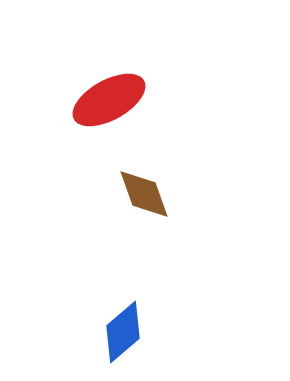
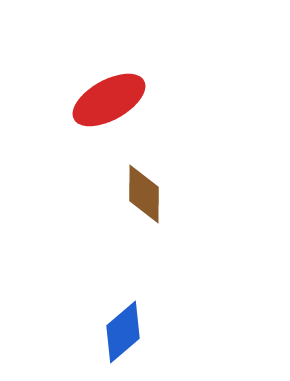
brown diamond: rotated 20 degrees clockwise
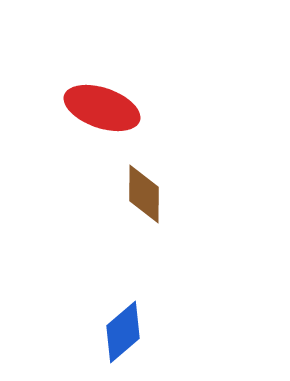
red ellipse: moved 7 px left, 8 px down; rotated 48 degrees clockwise
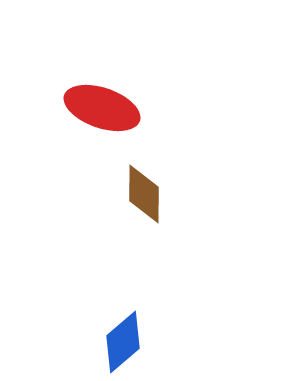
blue diamond: moved 10 px down
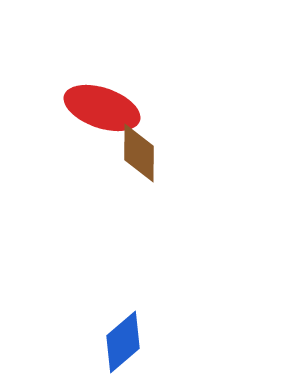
brown diamond: moved 5 px left, 41 px up
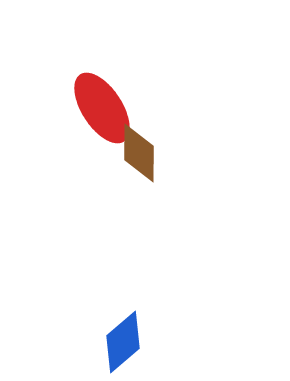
red ellipse: rotated 38 degrees clockwise
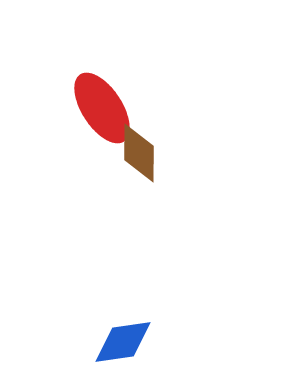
blue diamond: rotated 32 degrees clockwise
